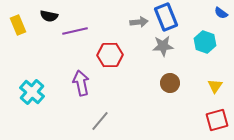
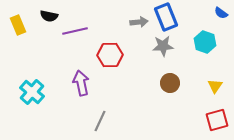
gray line: rotated 15 degrees counterclockwise
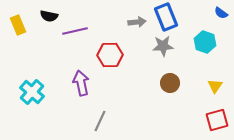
gray arrow: moved 2 px left
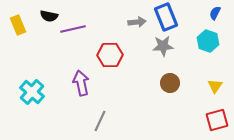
blue semicircle: moved 6 px left; rotated 80 degrees clockwise
purple line: moved 2 px left, 2 px up
cyan hexagon: moved 3 px right, 1 px up
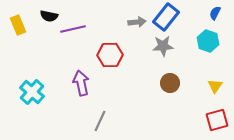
blue rectangle: rotated 60 degrees clockwise
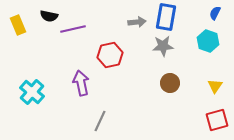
blue rectangle: rotated 28 degrees counterclockwise
red hexagon: rotated 10 degrees counterclockwise
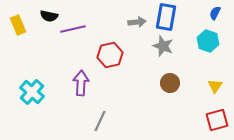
gray star: rotated 25 degrees clockwise
purple arrow: rotated 15 degrees clockwise
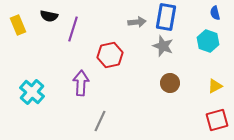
blue semicircle: rotated 40 degrees counterclockwise
purple line: rotated 60 degrees counterclockwise
yellow triangle: rotated 28 degrees clockwise
